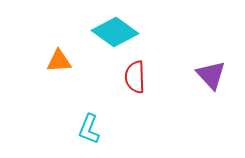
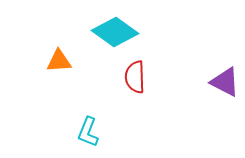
purple triangle: moved 14 px right, 7 px down; rotated 20 degrees counterclockwise
cyan L-shape: moved 1 px left, 3 px down
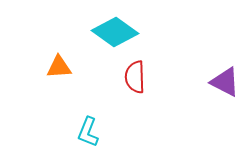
orange triangle: moved 6 px down
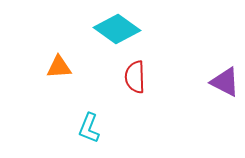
cyan diamond: moved 2 px right, 3 px up
cyan L-shape: moved 1 px right, 4 px up
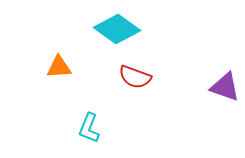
red semicircle: rotated 68 degrees counterclockwise
purple triangle: moved 5 px down; rotated 8 degrees counterclockwise
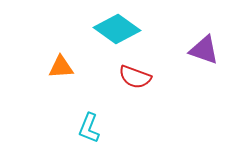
orange triangle: moved 2 px right
purple triangle: moved 21 px left, 37 px up
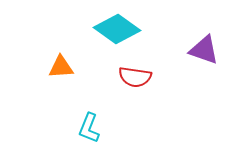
red semicircle: rotated 12 degrees counterclockwise
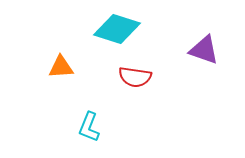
cyan diamond: rotated 18 degrees counterclockwise
cyan L-shape: moved 1 px up
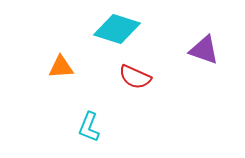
red semicircle: rotated 16 degrees clockwise
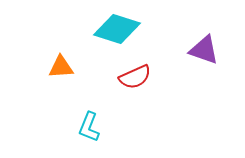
red semicircle: rotated 48 degrees counterclockwise
